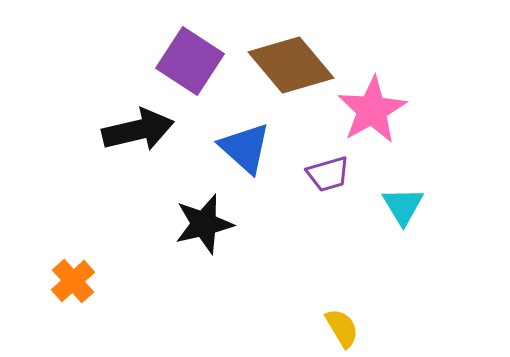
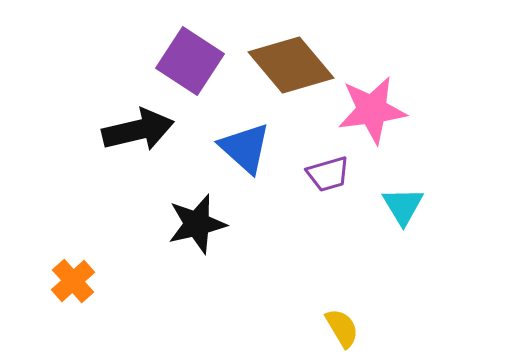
pink star: rotated 22 degrees clockwise
black star: moved 7 px left
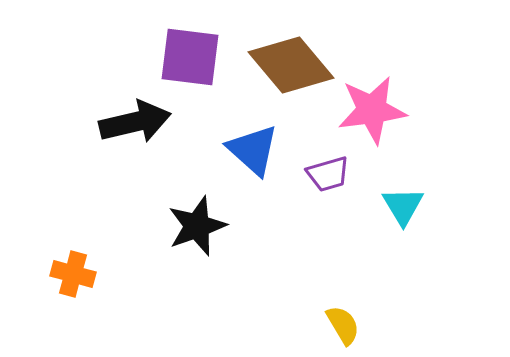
purple square: moved 4 px up; rotated 26 degrees counterclockwise
black arrow: moved 3 px left, 8 px up
blue triangle: moved 8 px right, 2 px down
black star: moved 2 px down; rotated 6 degrees counterclockwise
orange cross: moved 7 px up; rotated 33 degrees counterclockwise
yellow semicircle: moved 1 px right, 3 px up
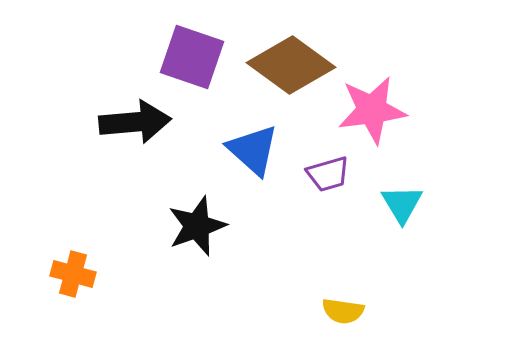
purple square: moved 2 px right; rotated 12 degrees clockwise
brown diamond: rotated 14 degrees counterclockwise
black arrow: rotated 8 degrees clockwise
cyan triangle: moved 1 px left, 2 px up
yellow semicircle: moved 14 px up; rotated 129 degrees clockwise
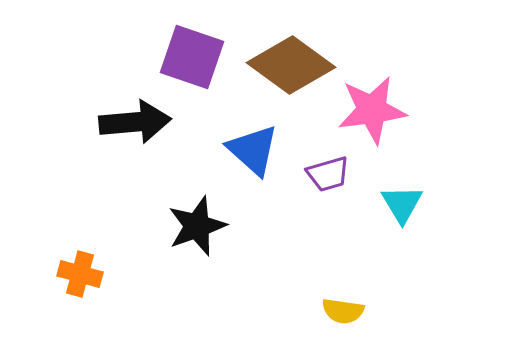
orange cross: moved 7 px right
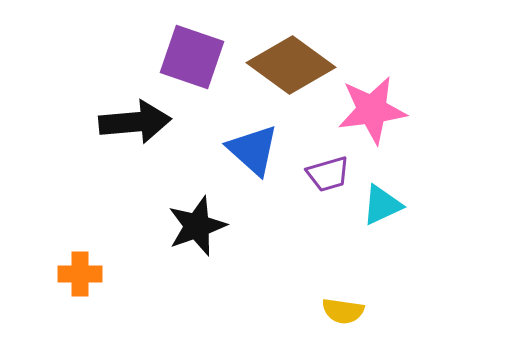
cyan triangle: moved 20 px left, 1 px down; rotated 36 degrees clockwise
orange cross: rotated 15 degrees counterclockwise
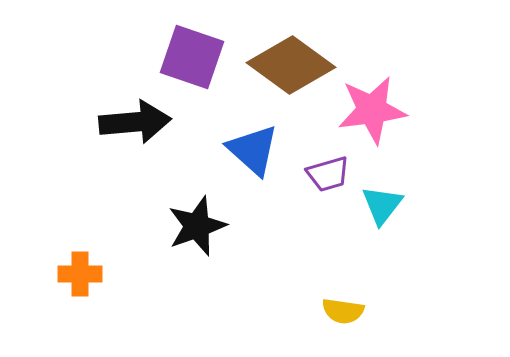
cyan triangle: rotated 27 degrees counterclockwise
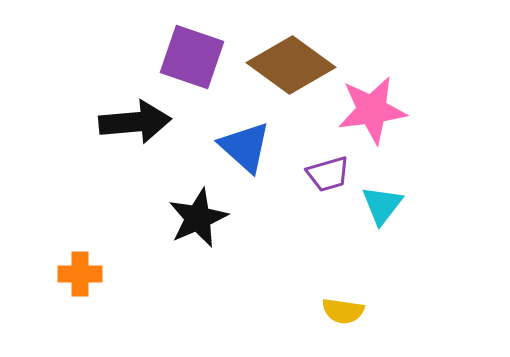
blue triangle: moved 8 px left, 3 px up
black star: moved 1 px right, 8 px up; rotated 4 degrees counterclockwise
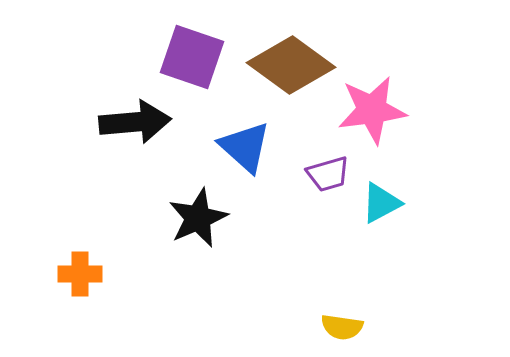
cyan triangle: moved 1 px left, 2 px up; rotated 24 degrees clockwise
yellow semicircle: moved 1 px left, 16 px down
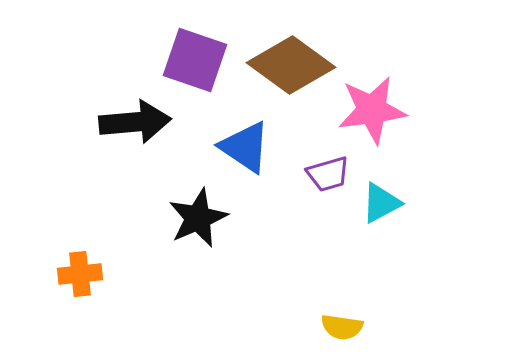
purple square: moved 3 px right, 3 px down
blue triangle: rotated 8 degrees counterclockwise
orange cross: rotated 6 degrees counterclockwise
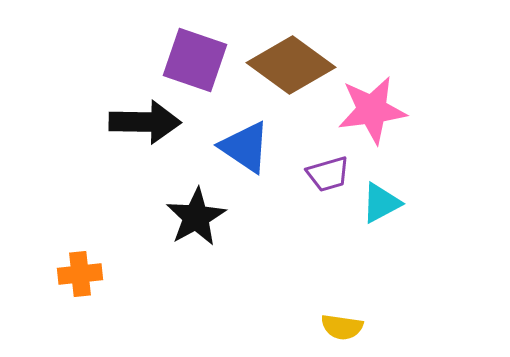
black arrow: moved 10 px right; rotated 6 degrees clockwise
black star: moved 2 px left, 1 px up; rotated 6 degrees counterclockwise
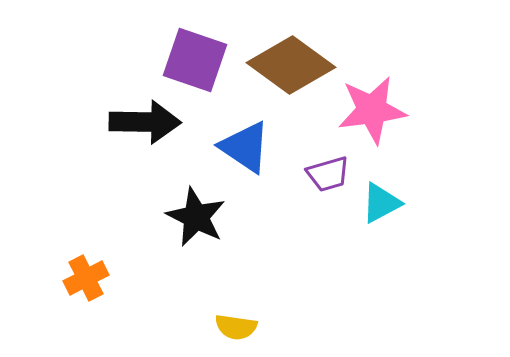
black star: rotated 16 degrees counterclockwise
orange cross: moved 6 px right, 4 px down; rotated 21 degrees counterclockwise
yellow semicircle: moved 106 px left
